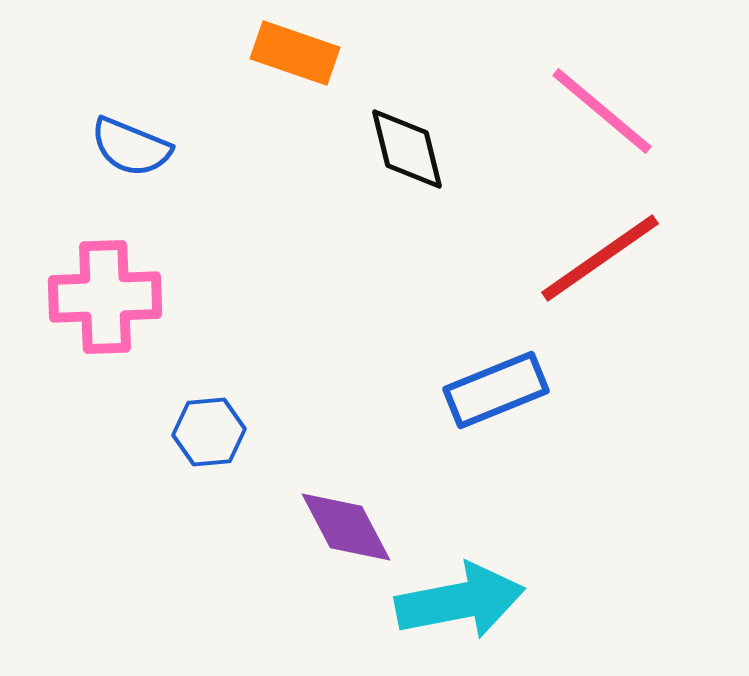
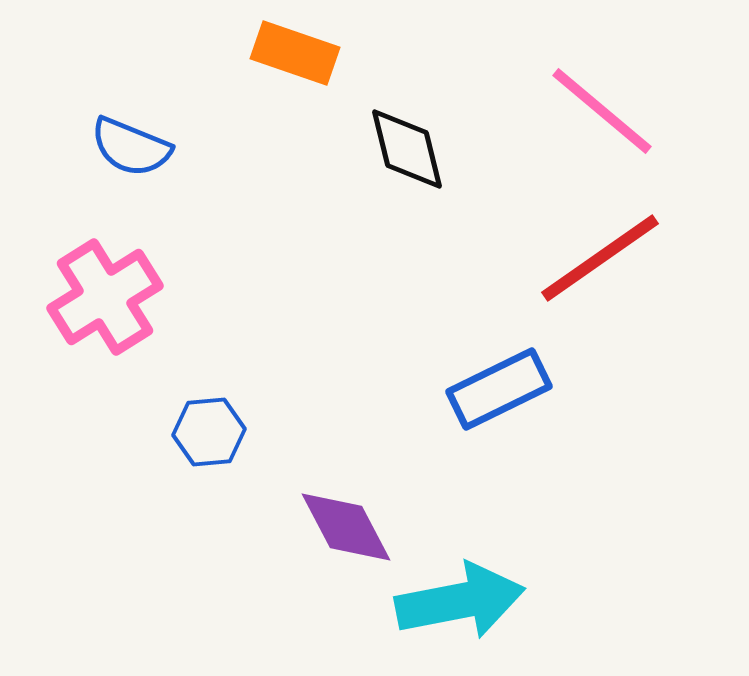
pink cross: rotated 30 degrees counterclockwise
blue rectangle: moved 3 px right, 1 px up; rotated 4 degrees counterclockwise
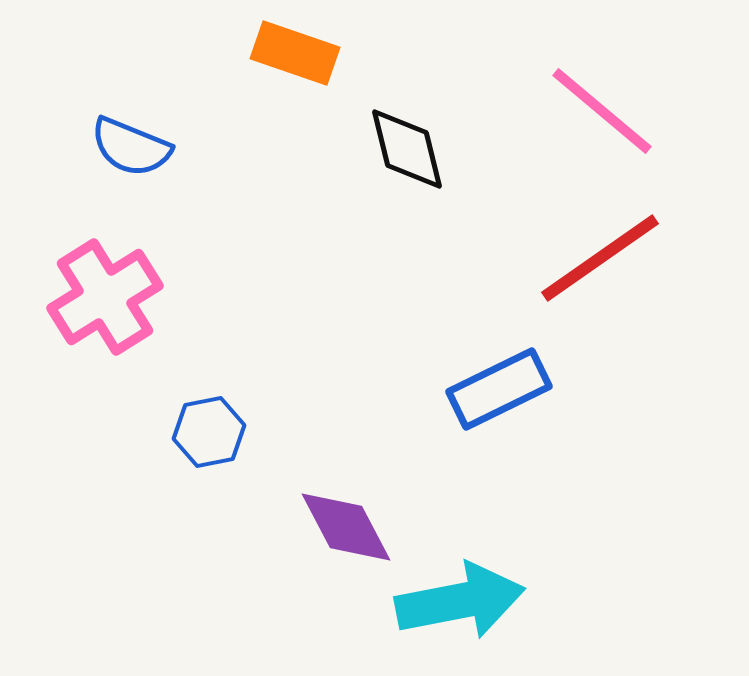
blue hexagon: rotated 6 degrees counterclockwise
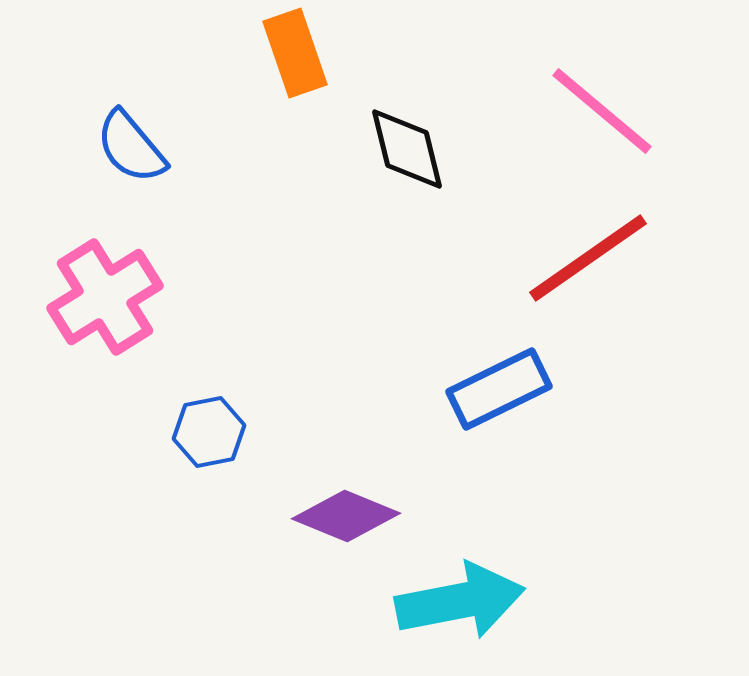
orange rectangle: rotated 52 degrees clockwise
blue semicircle: rotated 28 degrees clockwise
red line: moved 12 px left
purple diamond: moved 11 px up; rotated 40 degrees counterclockwise
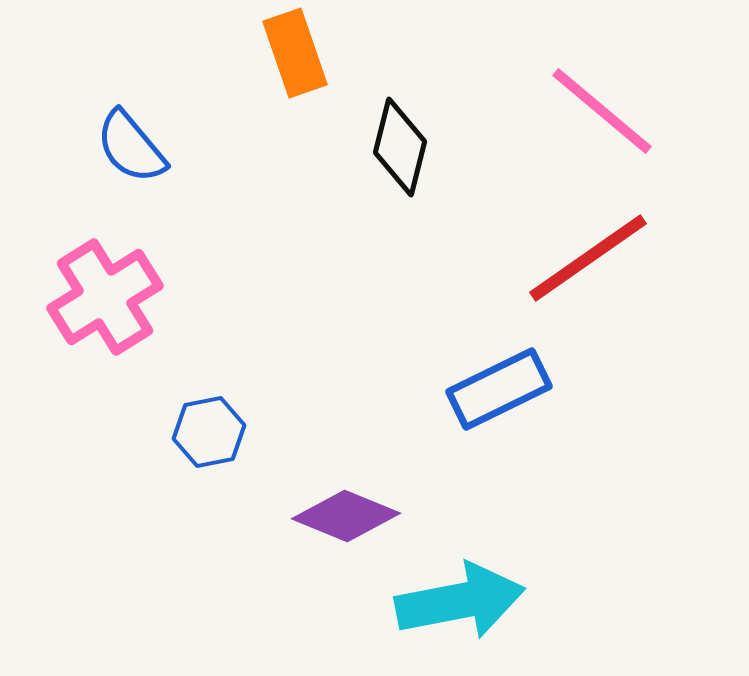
black diamond: moved 7 px left, 2 px up; rotated 28 degrees clockwise
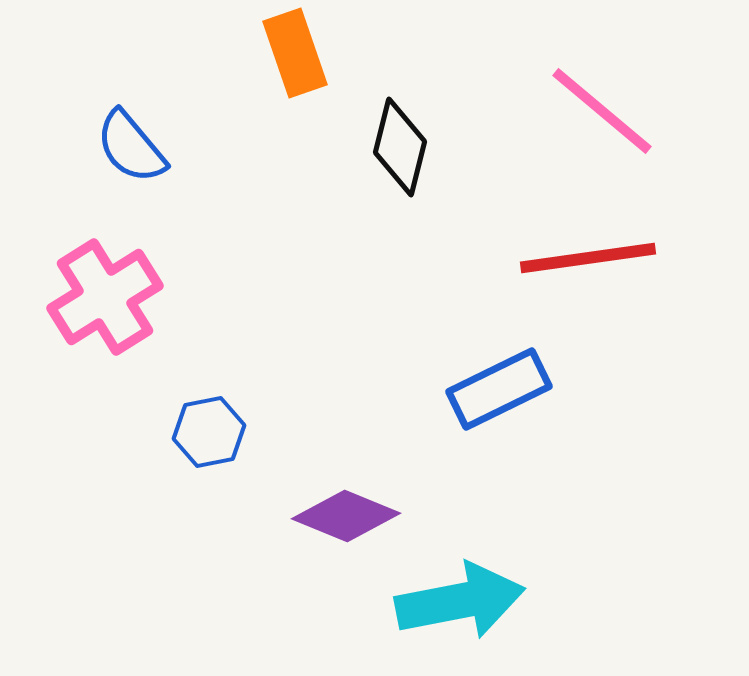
red line: rotated 27 degrees clockwise
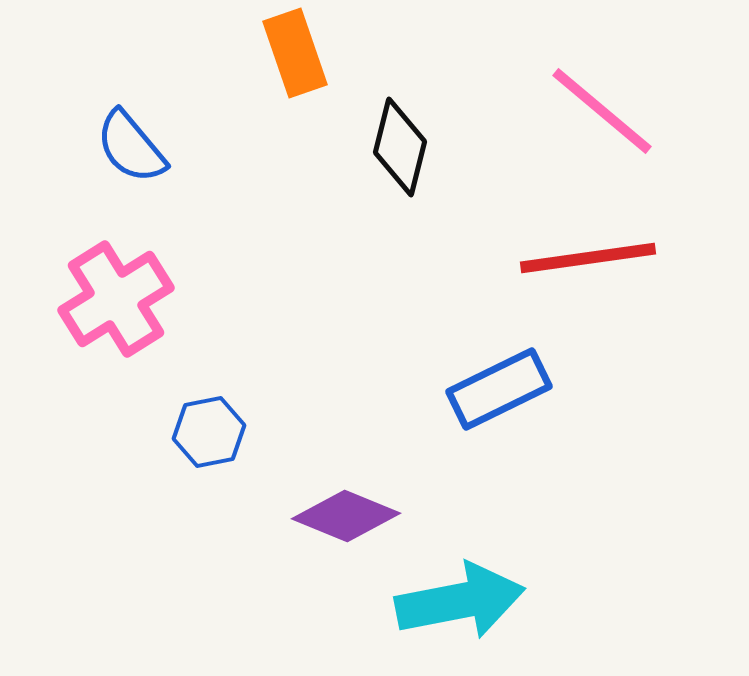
pink cross: moved 11 px right, 2 px down
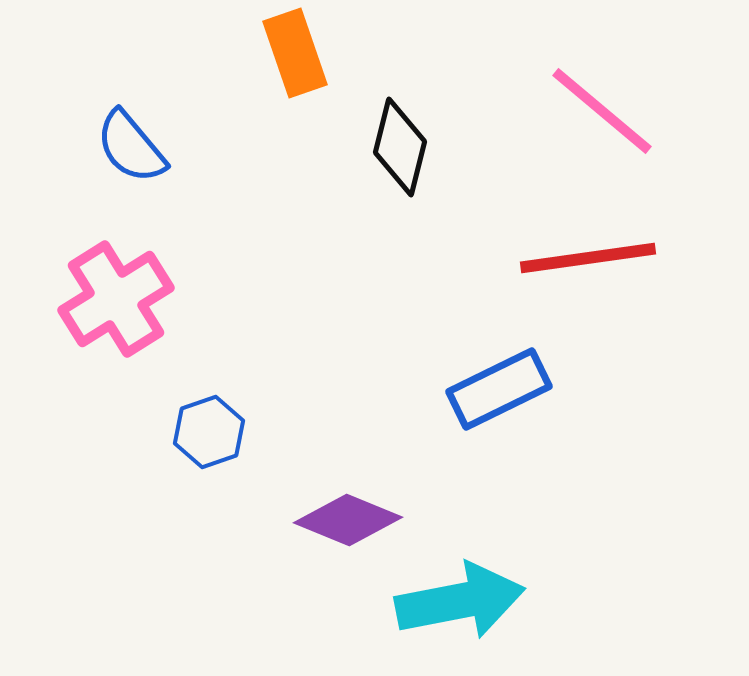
blue hexagon: rotated 8 degrees counterclockwise
purple diamond: moved 2 px right, 4 px down
